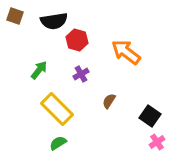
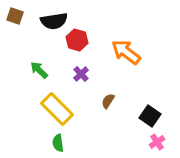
green arrow: rotated 84 degrees counterclockwise
purple cross: rotated 14 degrees counterclockwise
brown semicircle: moved 1 px left
green semicircle: rotated 66 degrees counterclockwise
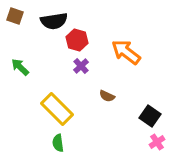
green arrow: moved 19 px left, 3 px up
purple cross: moved 8 px up
brown semicircle: moved 1 px left, 5 px up; rotated 98 degrees counterclockwise
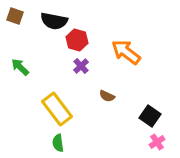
black semicircle: rotated 20 degrees clockwise
yellow rectangle: rotated 8 degrees clockwise
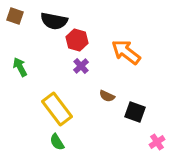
green arrow: rotated 18 degrees clockwise
black square: moved 15 px left, 4 px up; rotated 15 degrees counterclockwise
green semicircle: moved 1 px left, 1 px up; rotated 24 degrees counterclockwise
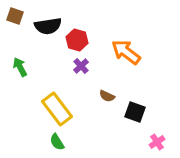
black semicircle: moved 6 px left, 5 px down; rotated 20 degrees counterclockwise
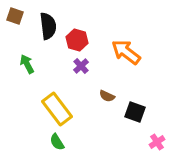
black semicircle: rotated 88 degrees counterclockwise
green arrow: moved 7 px right, 3 px up
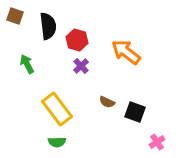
brown semicircle: moved 6 px down
green semicircle: rotated 60 degrees counterclockwise
